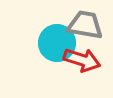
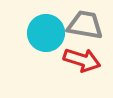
cyan circle: moved 11 px left, 10 px up
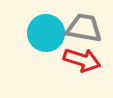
gray trapezoid: moved 1 px left, 3 px down
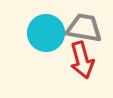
red arrow: rotated 57 degrees clockwise
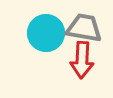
red arrow: rotated 18 degrees clockwise
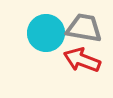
red arrow: rotated 108 degrees clockwise
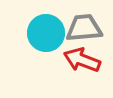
gray trapezoid: rotated 15 degrees counterclockwise
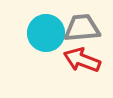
gray trapezoid: moved 2 px left
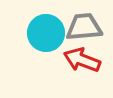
gray trapezoid: moved 2 px right, 1 px up
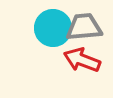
cyan circle: moved 7 px right, 5 px up
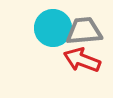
gray trapezoid: moved 4 px down
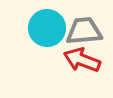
cyan circle: moved 6 px left
